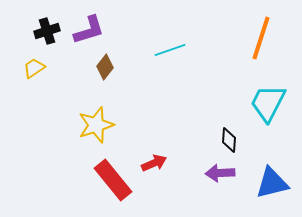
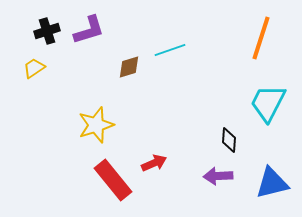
brown diamond: moved 24 px right; rotated 35 degrees clockwise
purple arrow: moved 2 px left, 3 px down
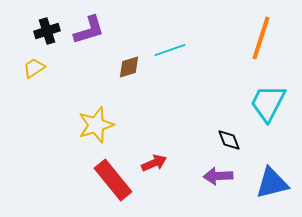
black diamond: rotated 25 degrees counterclockwise
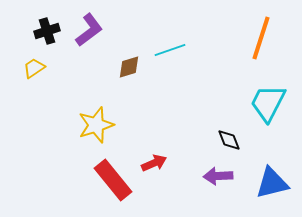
purple L-shape: rotated 20 degrees counterclockwise
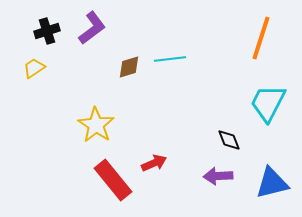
purple L-shape: moved 3 px right, 2 px up
cyan line: moved 9 px down; rotated 12 degrees clockwise
yellow star: rotated 21 degrees counterclockwise
